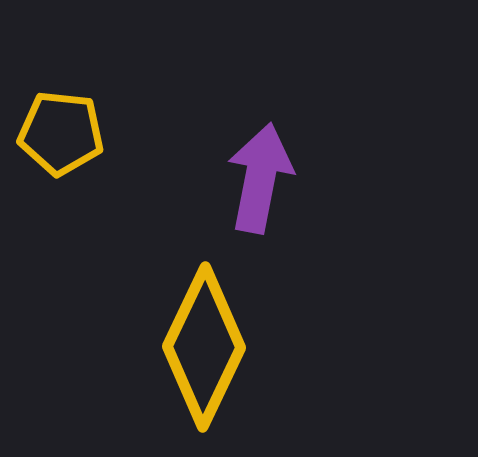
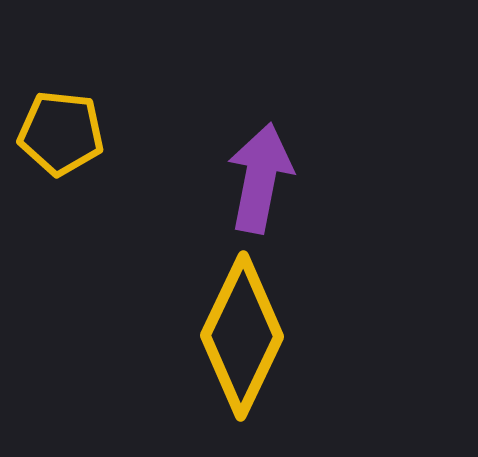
yellow diamond: moved 38 px right, 11 px up
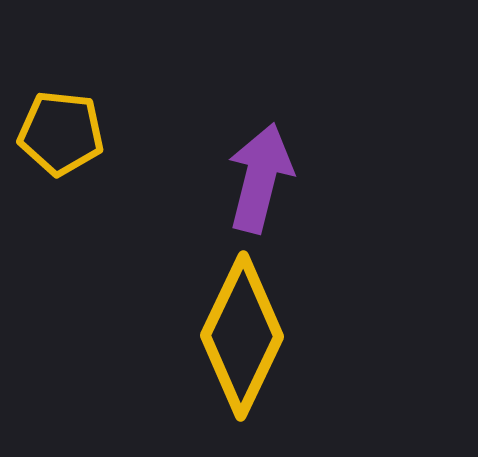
purple arrow: rotated 3 degrees clockwise
